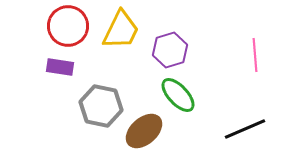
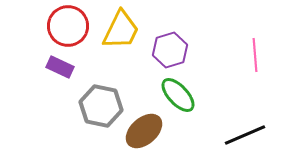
purple rectangle: rotated 16 degrees clockwise
black line: moved 6 px down
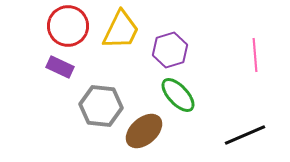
gray hexagon: rotated 6 degrees counterclockwise
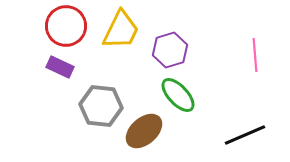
red circle: moved 2 px left
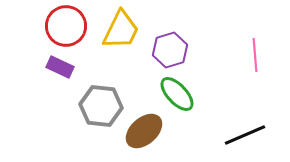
green ellipse: moved 1 px left, 1 px up
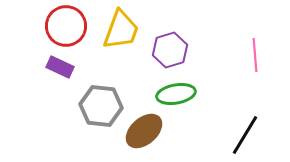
yellow trapezoid: rotated 6 degrees counterclockwise
green ellipse: moved 1 px left; rotated 57 degrees counterclockwise
black line: rotated 36 degrees counterclockwise
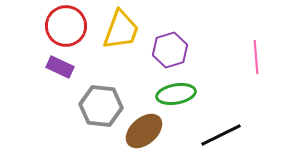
pink line: moved 1 px right, 2 px down
black line: moved 24 px left; rotated 33 degrees clockwise
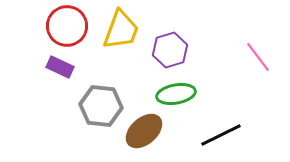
red circle: moved 1 px right
pink line: moved 2 px right; rotated 32 degrees counterclockwise
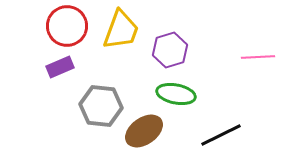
pink line: rotated 56 degrees counterclockwise
purple rectangle: rotated 48 degrees counterclockwise
green ellipse: rotated 21 degrees clockwise
brown ellipse: rotated 6 degrees clockwise
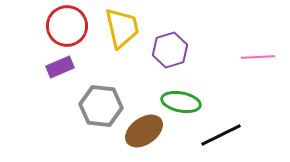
yellow trapezoid: moved 1 px right, 2 px up; rotated 33 degrees counterclockwise
green ellipse: moved 5 px right, 8 px down
